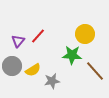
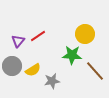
red line: rotated 14 degrees clockwise
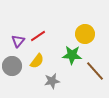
yellow semicircle: moved 4 px right, 9 px up; rotated 21 degrees counterclockwise
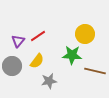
brown line: rotated 35 degrees counterclockwise
gray star: moved 3 px left
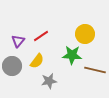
red line: moved 3 px right
brown line: moved 1 px up
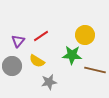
yellow circle: moved 1 px down
yellow semicircle: rotated 84 degrees clockwise
gray star: moved 1 px down
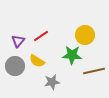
gray circle: moved 3 px right
brown line: moved 1 px left, 1 px down; rotated 25 degrees counterclockwise
gray star: moved 3 px right
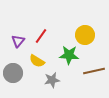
red line: rotated 21 degrees counterclockwise
green star: moved 3 px left
gray circle: moved 2 px left, 7 px down
gray star: moved 2 px up
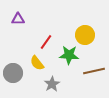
red line: moved 5 px right, 6 px down
purple triangle: moved 22 px up; rotated 48 degrees clockwise
yellow semicircle: moved 2 px down; rotated 21 degrees clockwise
gray star: moved 4 px down; rotated 21 degrees counterclockwise
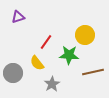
purple triangle: moved 2 px up; rotated 16 degrees counterclockwise
brown line: moved 1 px left, 1 px down
